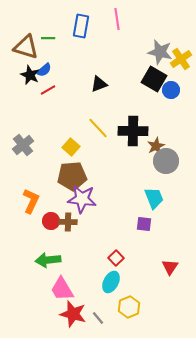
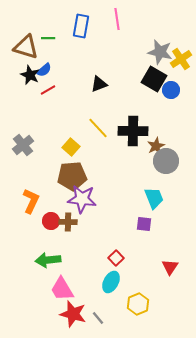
yellow hexagon: moved 9 px right, 3 px up
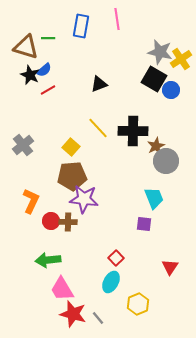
purple star: moved 2 px right
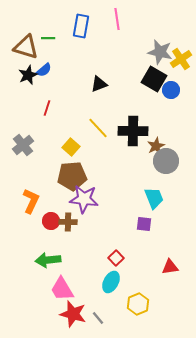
black star: moved 2 px left; rotated 24 degrees clockwise
red line: moved 1 px left, 18 px down; rotated 42 degrees counterclockwise
red triangle: rotated 48 degrees clockwise
